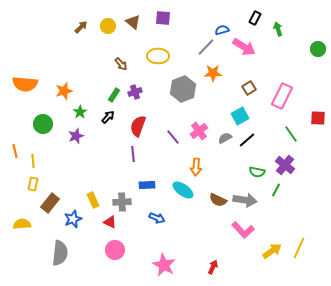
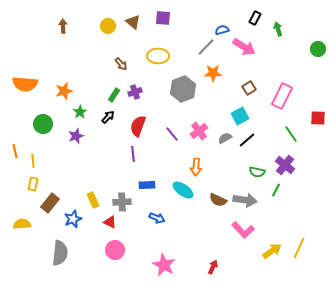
brown arrow at (81, 27): moved 18 px left, 1 px up; rotated 48 degrees counterclockwise
purple line at (173, 137): moved 1 px left, 3 px up
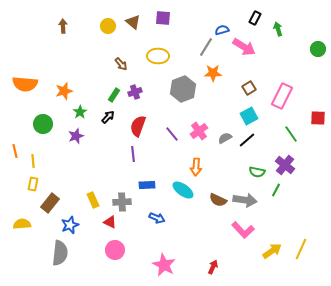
gray line at (206, 47): rotated 12 degrees counterclockwise
cyan square at (240, 116): moved 9 px right
blue star at (73, 219): moved 3 px left, 6 px down
yellow line at (299, 248): moved 2 px right, 1 px down
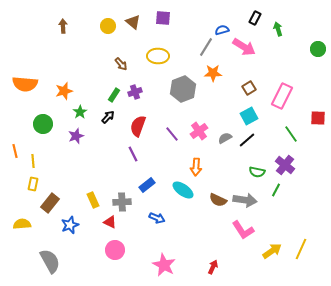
purple line at (133, 154): rotated 21 degrees counterclockwise
blue rectangle at (147, 185): rotated 35 degrees counterclockwise
pink L-shape at (243, 230): rotated 10 degrees clockwise
gray semicircle at (60, 253): moved 10 px left, 8 px down; rotated 35 degrees counterclockwise
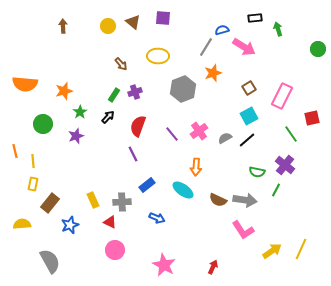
black rectangle at (255, 18): rotated 56 degrees clockwise
orange star at (213, 73): rotated 18 degrees counterclockwise
red square at (318, 118): moved 6 px left; rotated 14 degrees counterclockwise
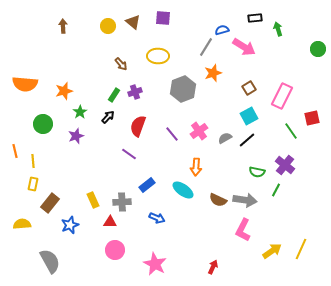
green line at (291, 134): moved 3 px up
purple line at (133, 154): moved 4 px left; rotated 28 degrees counterclockwise
red triangle at (110, 222): rotated 24 degrees counterclockwise
pink L-shape at (243, 230): rotated 60 degrees clockwise
pink star at (164, 265): moved 9 px left, 1 px up
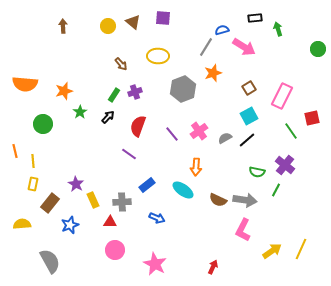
purple star at (76, 136): moved 48 px down; rotated 21 degrees counterclockwise
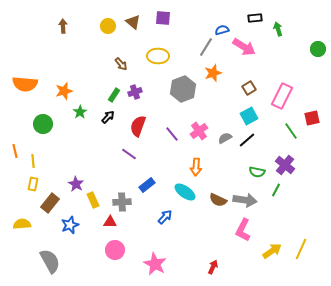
cyan ellipse at (183, 190): moved 2 px right, 2 px down
blue arrow at (157, 218): moved 8 px right, 1 px up; rotated 70 degrees counterclockwise
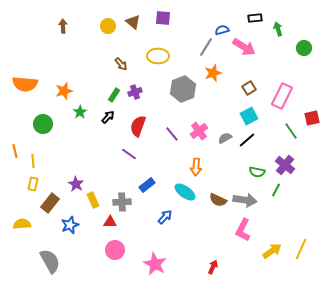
green circle at (318, 49): moved 14 px left, 1 px up
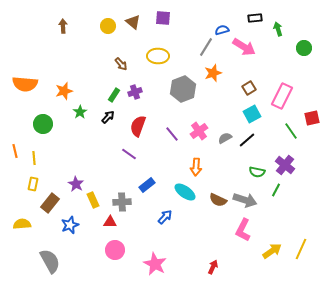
cyan square at (249, 116): moved 3 px right, 2 px up
yellow line at (33, 161): moved 1 px right, 3 px up
gray arrow at (245, 200): rotated 10 degrees clockwise
